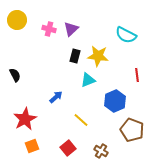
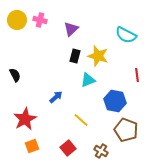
pink cross: moved 9 px left, 9 px up
yellow star: rotated 10 degrees clockwise
blue hexagon: rotated 25 degrees counterclockwise
brown pentagon: moved 6 px left
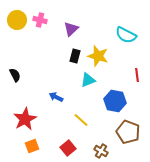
blue arrow: rotated 112 degrees counterclockwise
brown pentagon: moved 2 px right, 2 px down
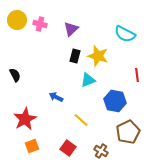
pink cross: moved 4 px down
cyan semicircle: moved 1 px left, 1 px up
brown pentagon: rotated 25 degrees clockwise
red square: rotated 14 degrees counterclockwise
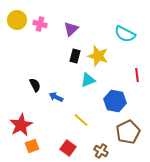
black semicircle: moved 20 px right, 10 px down
red star: moved 4 px left, 6 px down
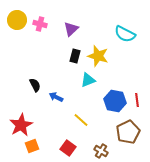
red line: moved 25 px down
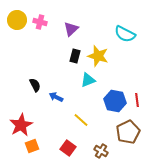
pink cross: moved 2 px up
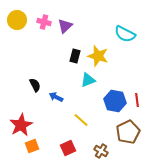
pink cross: moved 4 px right
purple triangle: moved 6 px left, 3 px up
red square: rotated 28 degrees clockwise
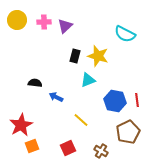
pink cross: rotated 16 degrees counterclockwise
black semicircle: moved 2 px up; rotated 56 degrees counterclockwise
